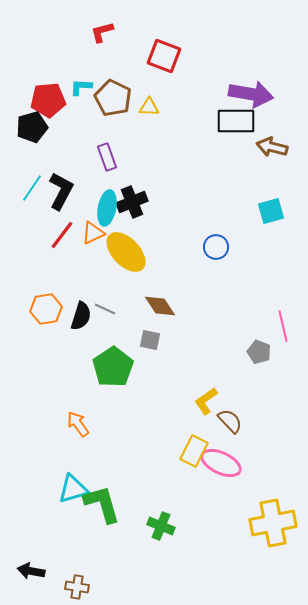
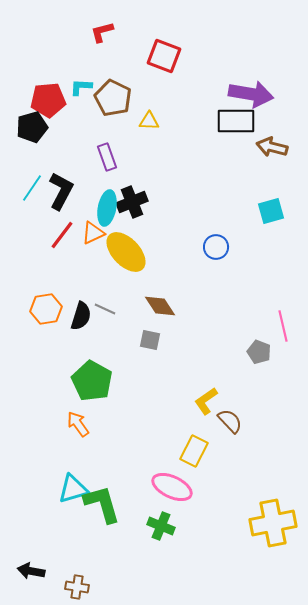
yellow triangle: moved 14 px down
green pentagon: moved 21 px left, 14 px down; rotated 9 degrees counterclockwise
pink ellipse: moved 49 px left, 24 px down
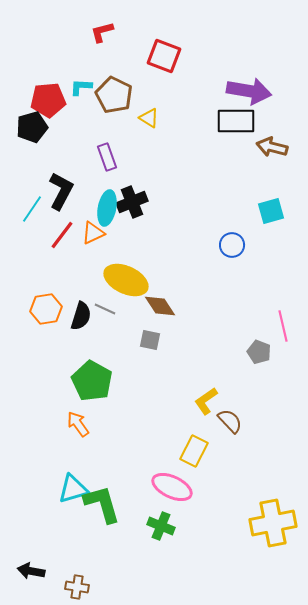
purple arrow: moved 2 px left, 3 px up
brown pentagon: moved 1 px right, 3 px up
yellow triangle: moved 3 px up; rotated 30 degrees clockwise
cyan line: moved 21 px down
blue circle: moved 16 px right, 2 px up
yellow ellipse: moved 28 px down; rotated 21 degrees counterclockwise
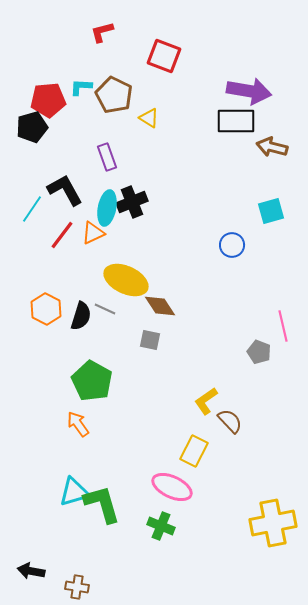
black L-shape: moved 4 px right, 1 px up; rotated 57 degrees counterclockwise
orange hexagon: rotated 24 degrees counterclockwise
cyan triangle: moved 1 px right, 3 px down
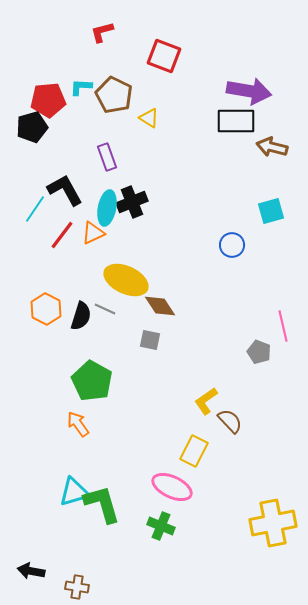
cyan line: moved 3 px right
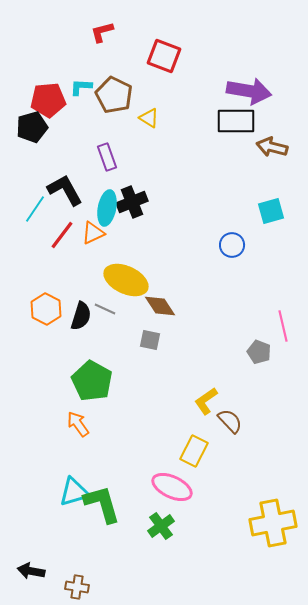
green cross: rotated 32 degrees clockwise
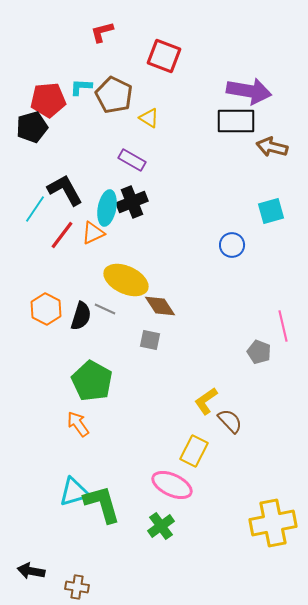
purple rectangle: moved 25 px right, 3 px down; rotated 40 degrees counterclockwise
pink ellipse: moved 2 px up
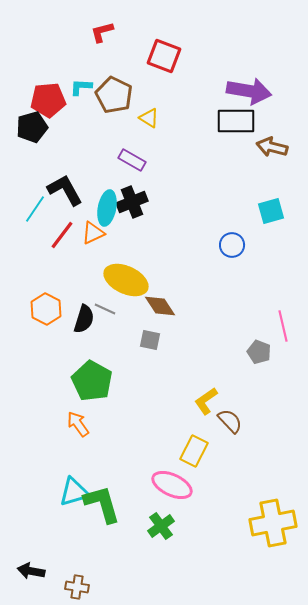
black semicircle: moved 3 px right, 3 px down
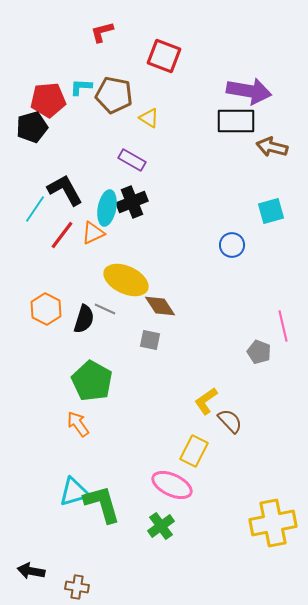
brown pentagon: rotated 15 degrees counterclockwise
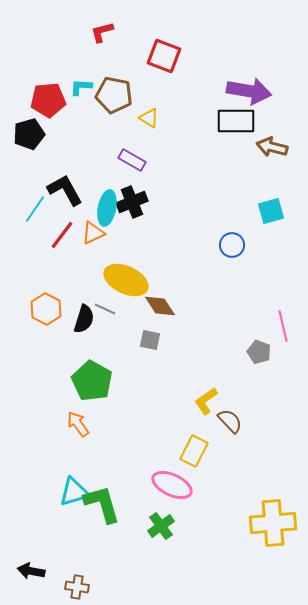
black pentagon: moved 3 px left, 7 px down
yellow cross: rotated 6 degrees clockwise
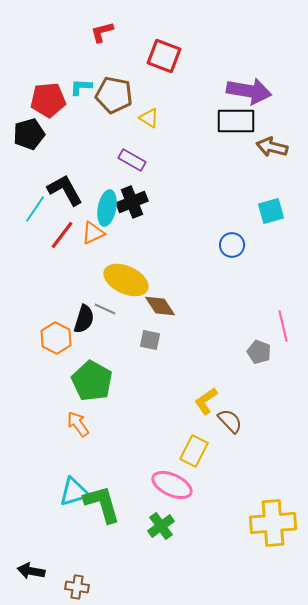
orange hexagon: moved 10 px right, 29 px down
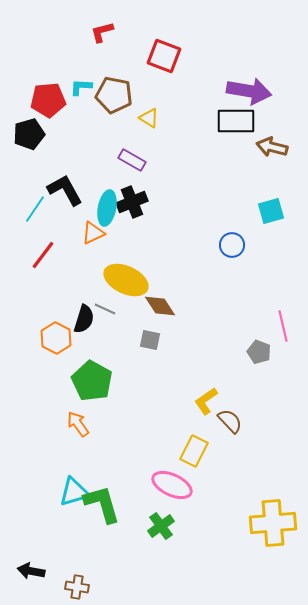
red line: moved 19 px left, 20 px down
